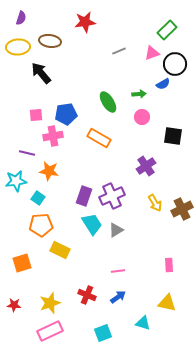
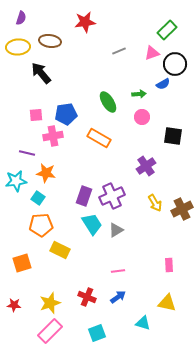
orange star at (49, 171): moved 3 px left, 2 px down
red cross at (87, 295): moved 2 px down
pink rectangle at (50, 331): rotated 20 degrees counterclockwise
cyan square at (103, 333): moved 6 px left
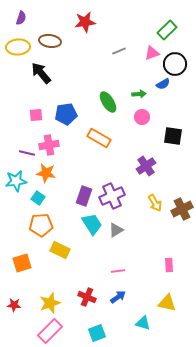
pink cross at (53, 136): moved 4 px left, 9 px down
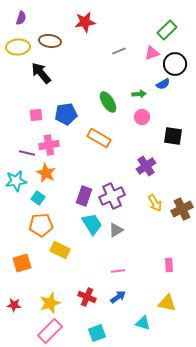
orange star at (46, 173): rotated 18 degrees clockwise
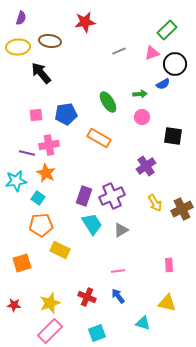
green arrow at (139, 94): moved 1 px right
gray triangle at (116, 230): moved 5 px right
blue arrow at (118, 297): moved 1 px up; rotated 91 degrees counterclockwise
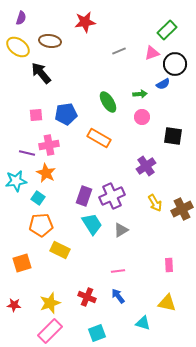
yellow ellipse at (18, 47): rotated 40 degrees clockwise
